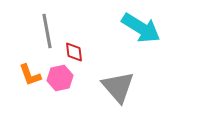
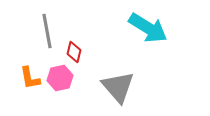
cyan arrow: moved 7 px right
red diamond: rotated 20 degrees clockwise
orange L-shape: moved 3 px down; rotated 10 degrees clockwise
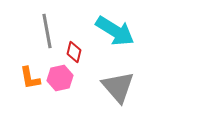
cyan arrow: moved 33 px left, 3 px down
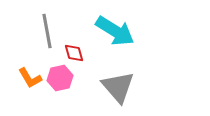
red diamond: moved 1 px down; rotated 30 degrees counterclockwise
orange L-shape: rotated 20 degrees counterclockwise
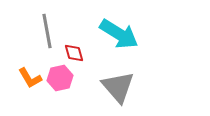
cyan arrow: moved 4 px right, 3 px down
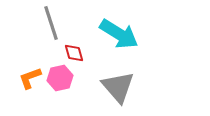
gray line: moved 4 px right, 8 px up; rotated 8 degrees counterclockwise
orange L-shape: rotated 100 degrees clockwise
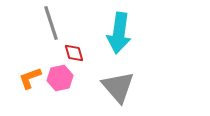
cyan arrow: moved 1 px up; rotated 66 degrees clockwise
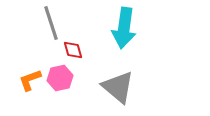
cyan arrow: moved 5 px right, 5 px up
red diamond: moved 1 px left, 3 px up
orange L-shape: moved 2 px down
gray triangle: rotated 9 degrees counterclockwise
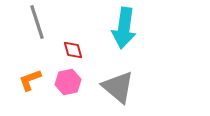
gray line: moved 14 px left, 1 px up
pink hexagon: moved 8 px right, 4 px down
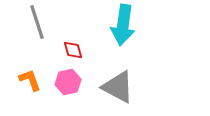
cyan arrow: moved 1 px left, 3 px up
orange L-shape: rotated 90 degrees clockwise
gray triangle: rotated 12 degrees counterclockwise
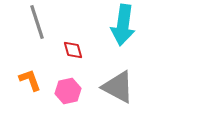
pink hexagon: moved 9 px down
